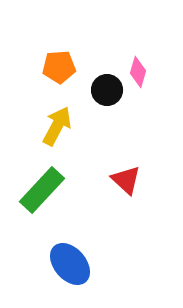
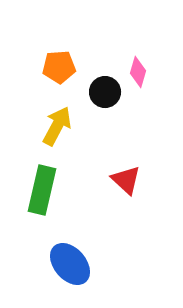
black circle: moved 2 px left, 2 px down
green rectangle: rotated 30 degrees counterclockwise
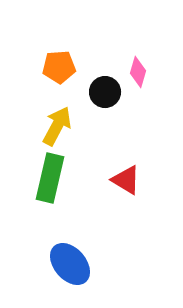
red triangle: rotated 12 degrees counterclockwise
green rectangle: moved 8 px right, 12 px up
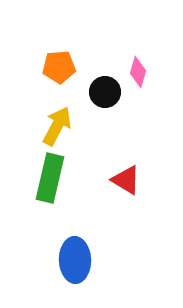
blue ellipse: moved 5 px right, 4 px up; rotated 39 degrees clockwise
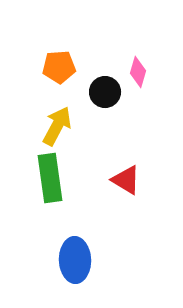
green rectangle: rotated 21 degrees counterclockwise
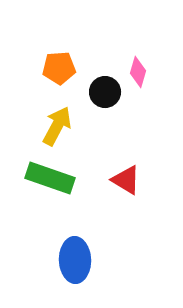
orange pentagon: moved 1 px down
green rectangle: rotated 63 degrees counterclockwise
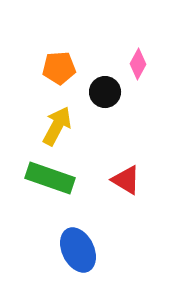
pink diamond: moved 8 px up; rotated 12 degrees clockwise
blue ellipse: moved 3 px right, 10 px up; rotated 24 degrees counterclockwise
